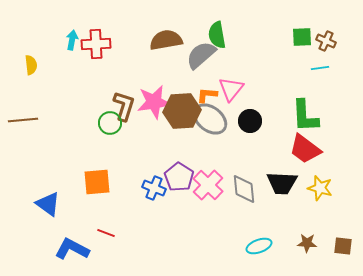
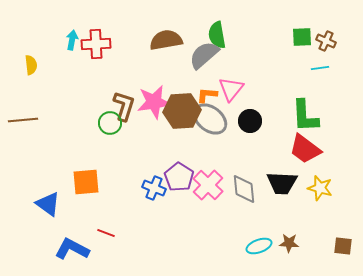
gray semicircle: moved 3 px right
orange square: moved 11 px left
brown star: moved 18 px left
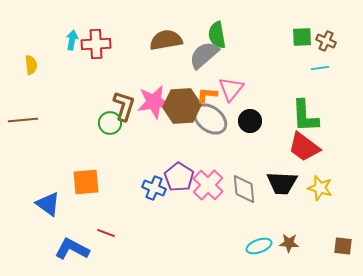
brown hexagon: moved 5 px up
red trapezoid: moved 1 px left, 2 px up
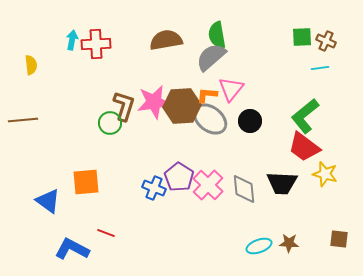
gray semicircle: moved 7 px right, 2 px down
green L-shape: rotated 54 degrees clockwise
yellow star: moved 5 px right, 14 px up
blue triangle: moved 3 px up
brown square: moved 4 px left, 7 px up
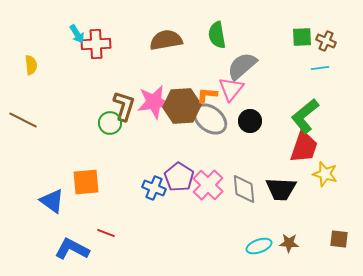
cyan arrow: moved 5 px right, 6 px up; rotated 138 degrees clockwise
gray semicircle: moved 31 px right, 9 px down
brown line: rotated 32 degrees clockwise
red trapezoid: rotated 108 degrees counterclockwise
black trapezoid: moved 1 px left, 6 px down
blue triangle: moved 4 px right
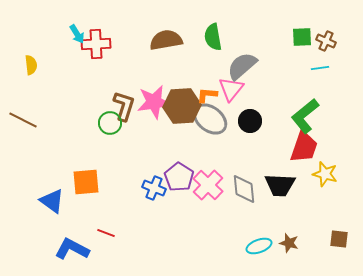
green semicircle: moved 4 px left, 2 px down
black trapezoid: moved 1 px left, 4 px up
brown star: rotated 12 degrees clockwise
